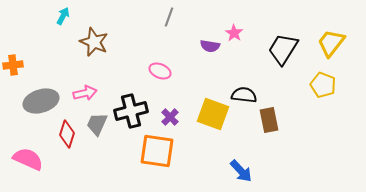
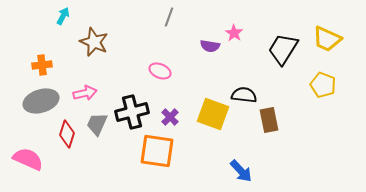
yellow trapezoid: moved 4 px left, 4 px up; rotated 104 degrees counterclockwise
orange cross: moved 29 px right
black cross: moved 1 px right, 1 px down
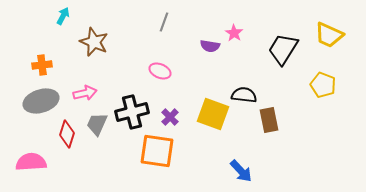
gray line: moved 5 px left, 5 px down
yellow trapezoid: moved 2 px right, 4 px up
pink semicircle: moved 3 px right, 3 px down; rotated 28 degrees counterclockwise
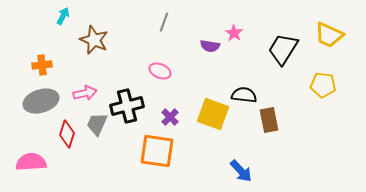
brown star: moved 2 px up
yellow pentagon: rotated 15 degrees counterclockwise
black cross: moved 5 px left, 6 px up
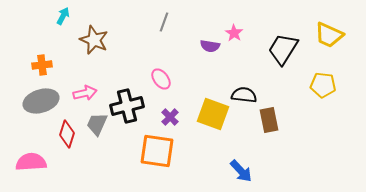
pink ellipse: moved 1 px right, 8 px down; rotated 30 degrees clockwise
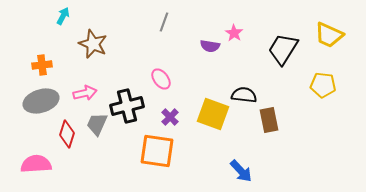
brown star: moved 1 px left, 4 px down
pink semicircle: moved 5 px right, 2 px down
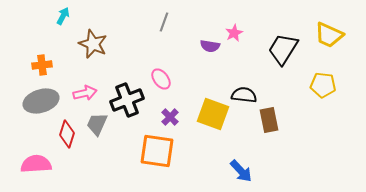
pink star: rotated 12 degrees clockwise
black cross: moved 6 px up; rotated 8 degrees counterclockwise
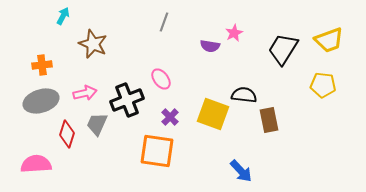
yellow trapezoid: moved 5 px down; rotated 44 degrees counterclockwise
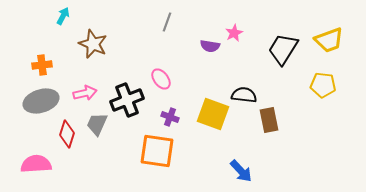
gray line: moved 3 px right
purple cross: rotated 24 degrees counterclockwise
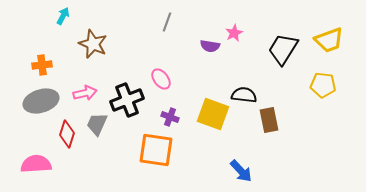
orange square: moved 1 px left, 1 px up
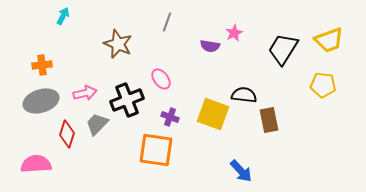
brown star: moved 25 px right
gray trapezoid: rotated 20 degrees clockwise
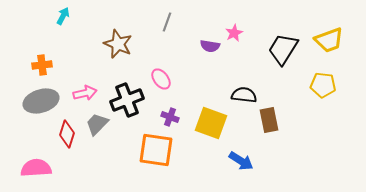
yellow square: moved 2 px left, 9 px down
pink semicircle: moved 4 px down
blue arrow: moved 10 px up; rotated 15 degrees counterclockwise
